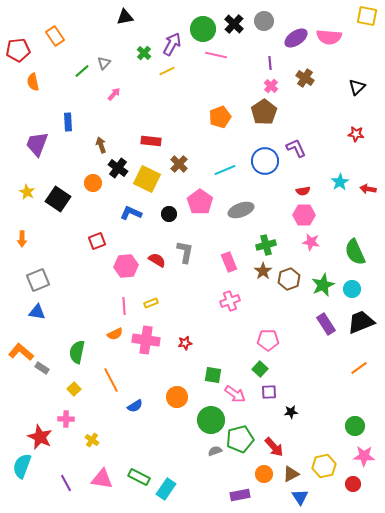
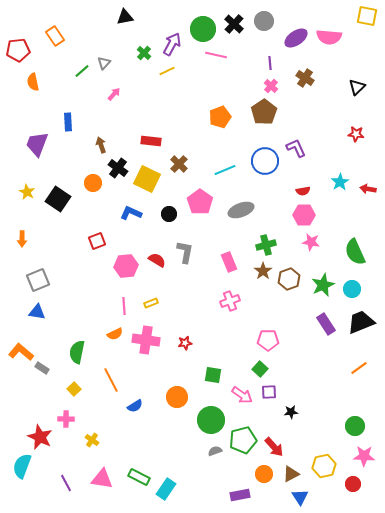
pink arrow at (235, 394): moved 7 px right, 1 px down
green pentagon at (240, 439): moved 3 px right, 1 px down
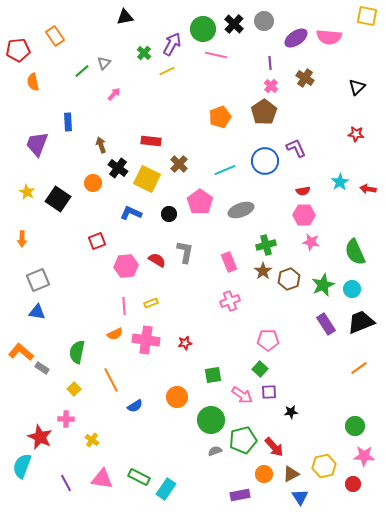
green square at (213, 375): rotated 18 degrees counterclockwise
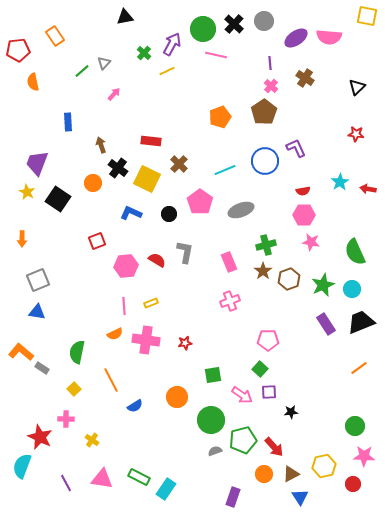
purple trapezoid at (37, 144): moved 19 px down
purple rectangle at (240, 495): moved 7 px left, 2 px down; rotated 60 degrees counterclockwise
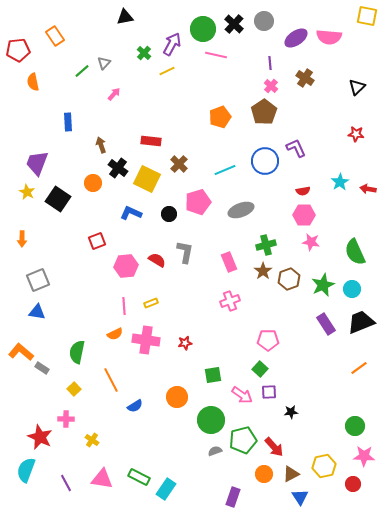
pink pentagon at (200, 202): moved 2 px left; rotated 20 degrees clockwise
cyan semicircle at (22, 466): moved 4 px right, 4 px down
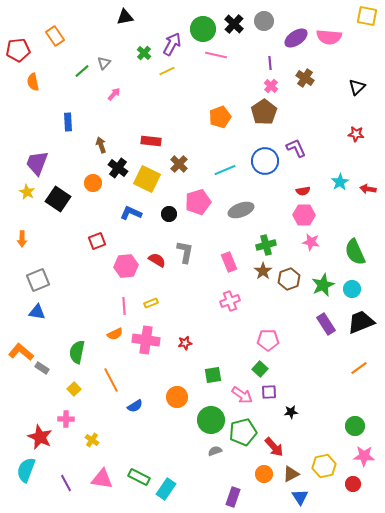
green pentagon at (243, 440): moved 8 px up
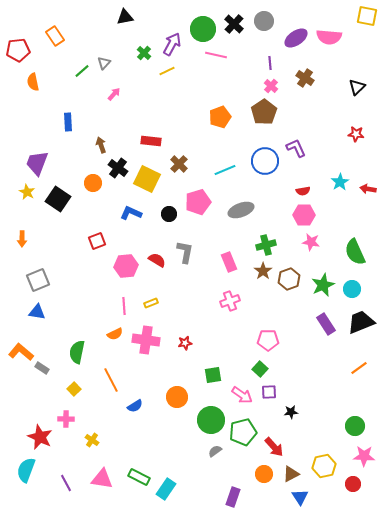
gray semicircle at (215, 451): rotated 16 degrees counterclockwise
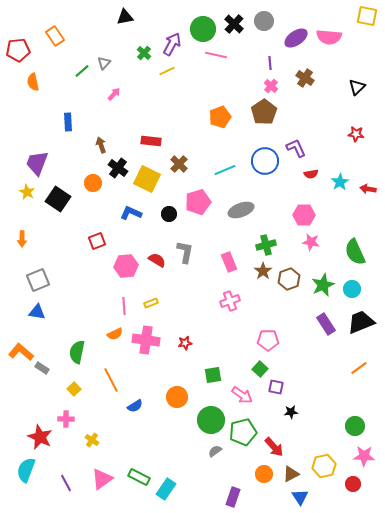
red semicircle at (303, 191): moved 8 px right, 17 px up
purple square at (269, 392): moved 7 px right, 5 px up; rotated 14 degrees clockwise
pink triangle at (102, 479): rotated 45 degrees counterclockwise
